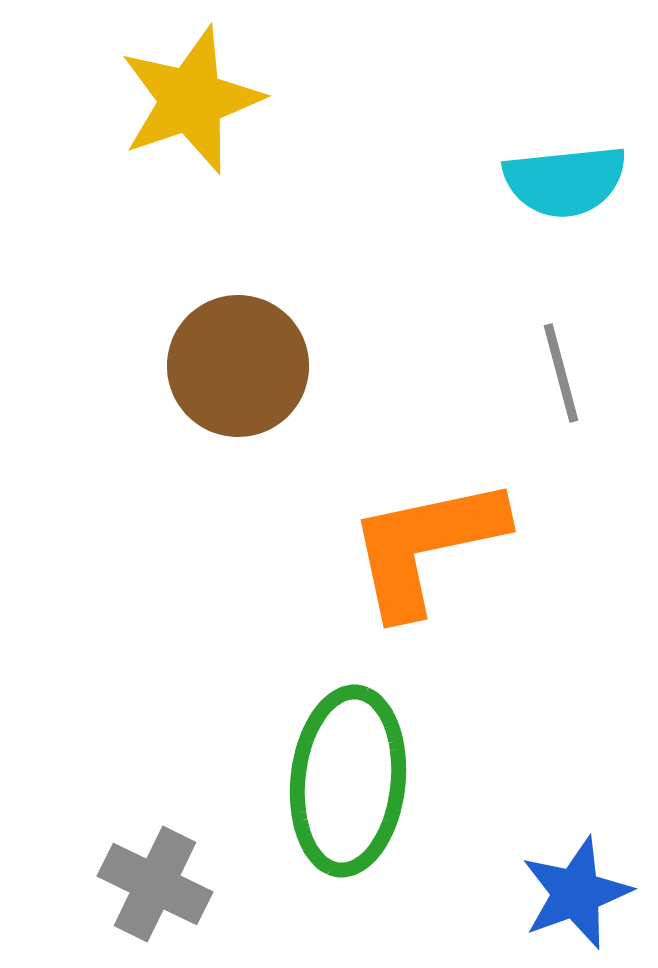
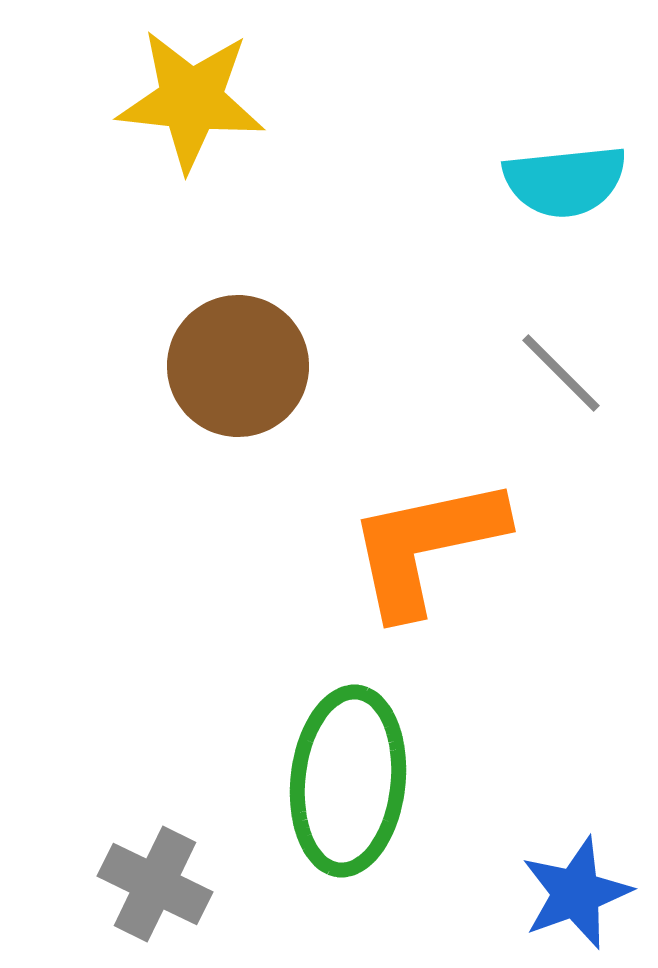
yellow star: rotated 25 degrees clockwise
gray line: rotated 30 degrees counterclockwise
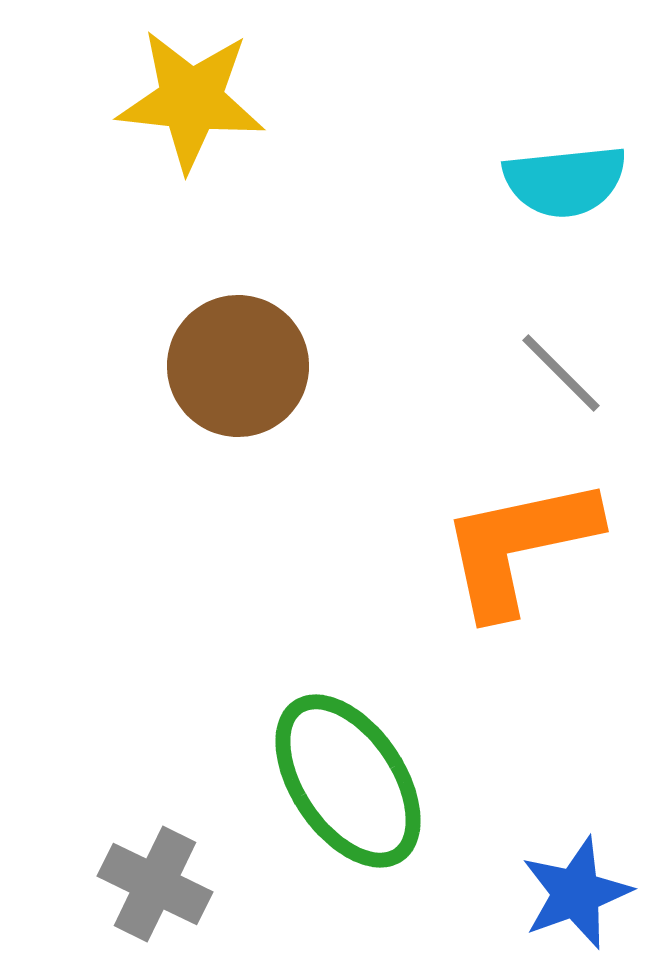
orange L-shape: moved 93 px right
green ellipse: rotated 40 degrees counterclockwise
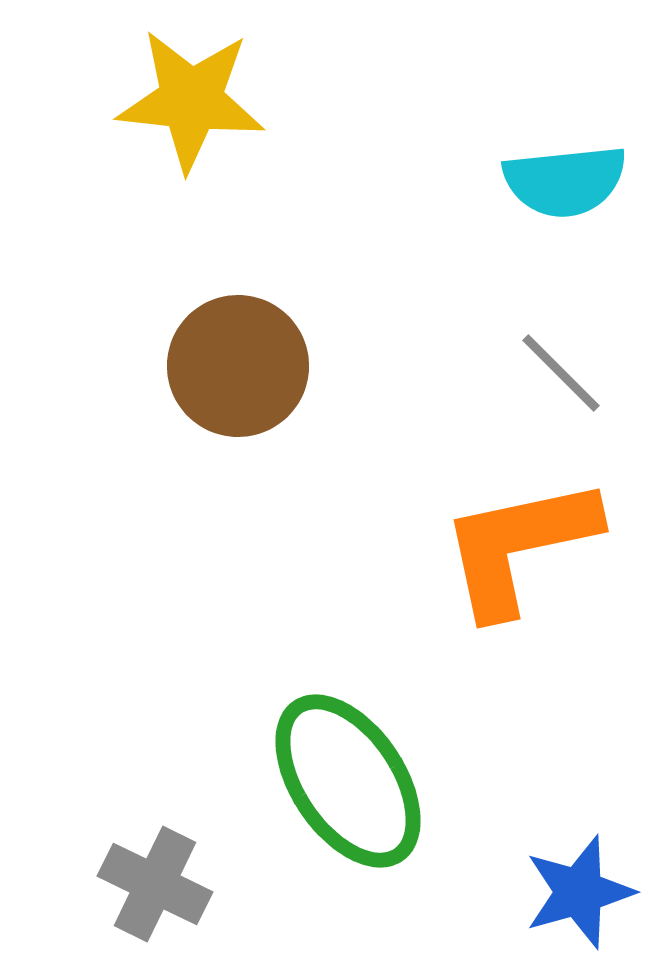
blue star: moved 3 px right, 1 px up; rotated 4 degrees clockwise
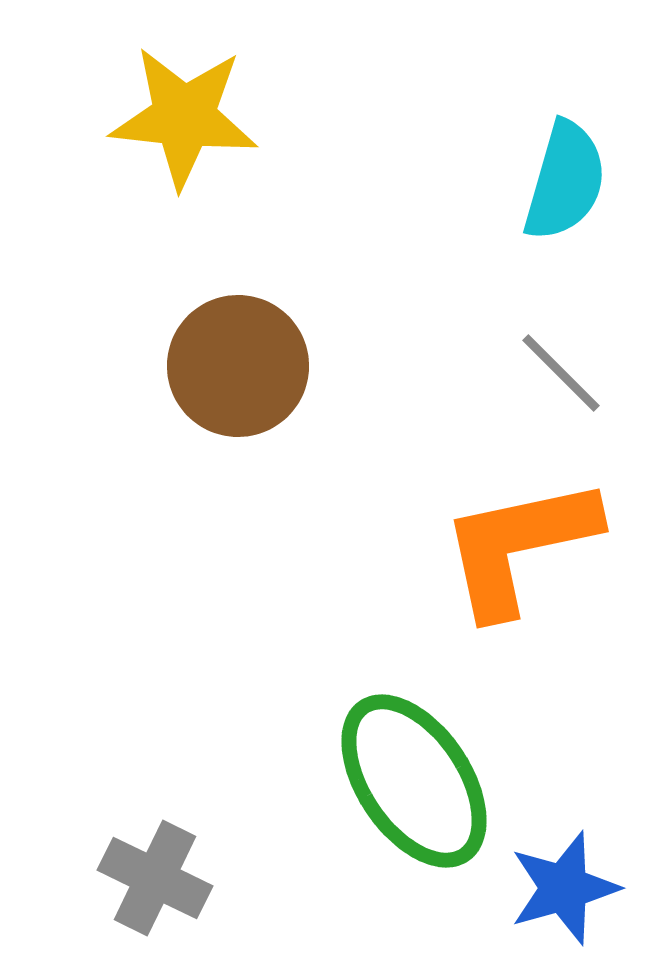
yellow star: moved 7 px left, 17 px down
cyan semicircle: rotated 68 degrees counterclockwise
green ellipse: moved 66 px right
gray cross: moved 6 px up
blue star: moved 15 px left, 4 px up
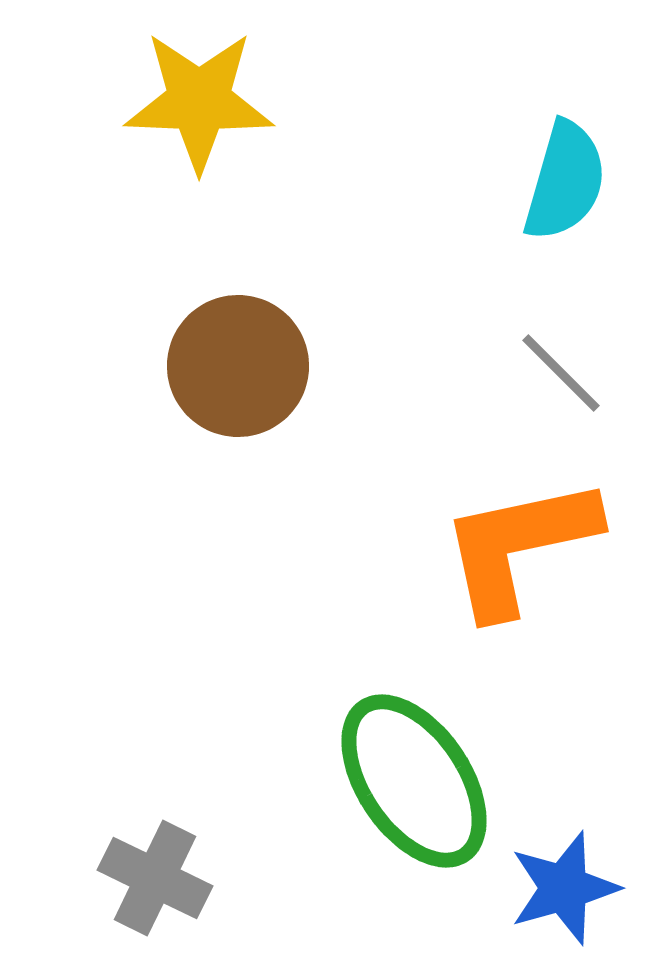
yellow star: moved 15 px right, 16 px up; rotated 4 degrees counterclockwise
